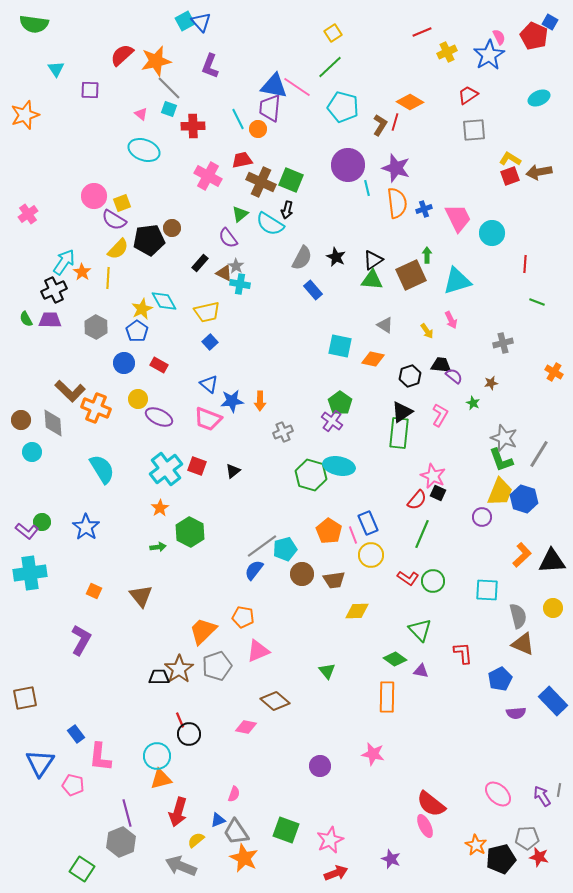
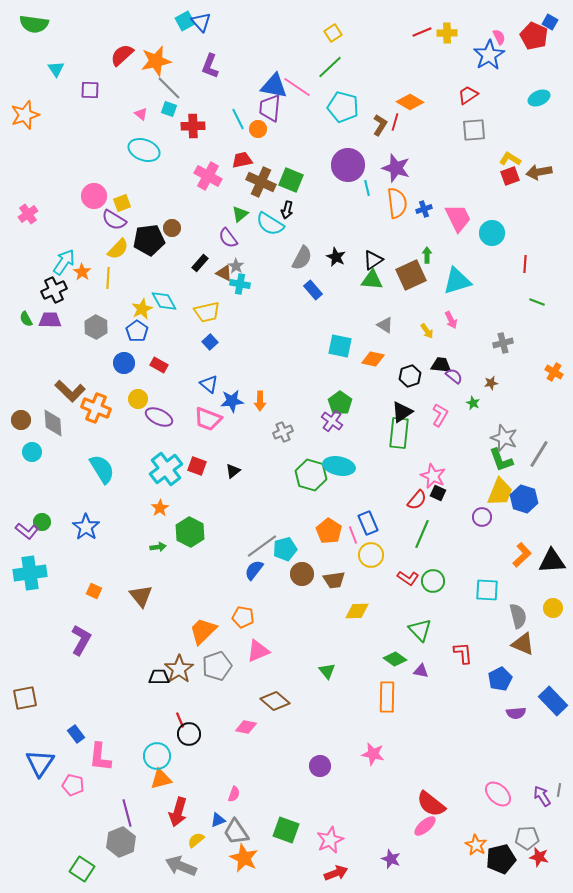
yellow cross at (447, 52): moved 19 px up; rotated 24 degrees clockwise
pink ellipse at (425, 826): rotated 75 degrees clockwise
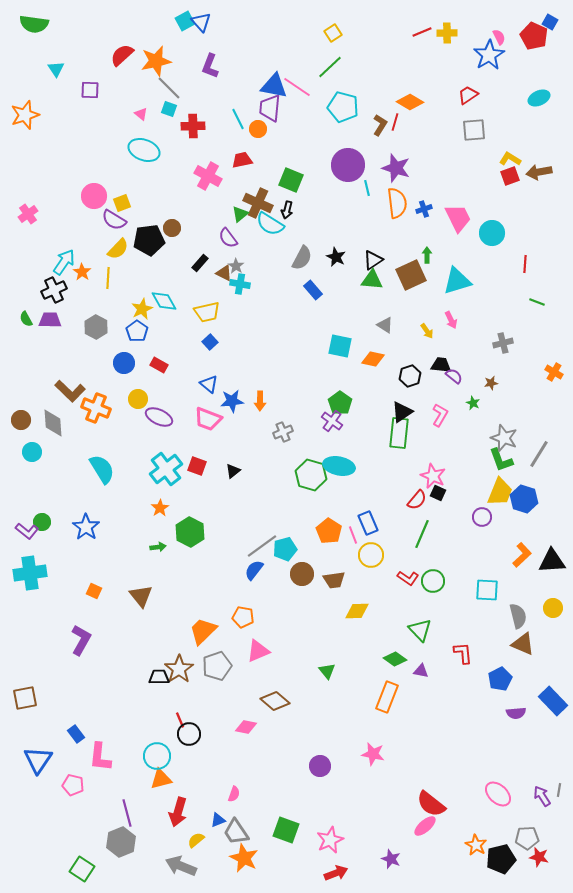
brown cross at (261, 182): moved 3 px left, 21 px down
orange rectangle at (387, 697): rotated 20 degrees clockwise
blue triangle at (40, 763): moved 2 px left, 3 px up
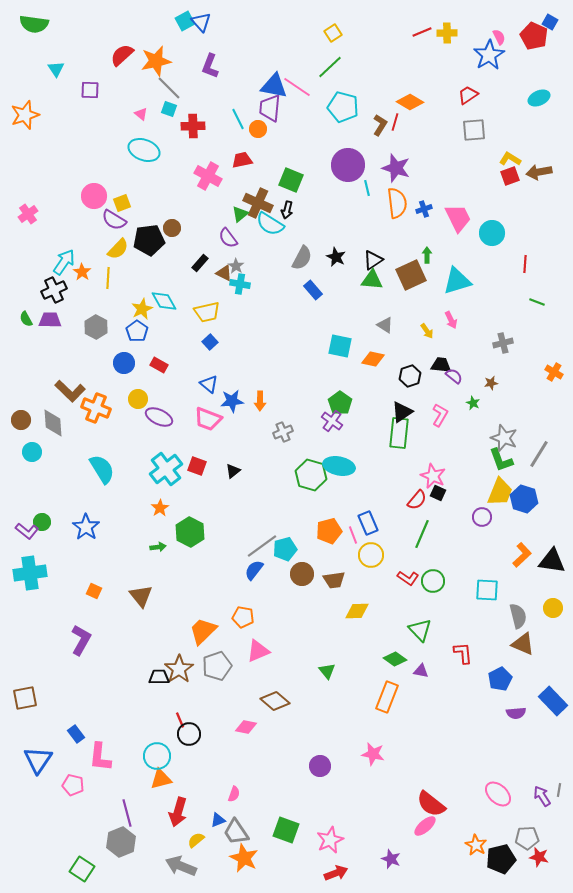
orange pentagon at (329, 531): rotated 25 degrees clockwise
black triangle at (552, 561): rotated 12 degrees clockwise
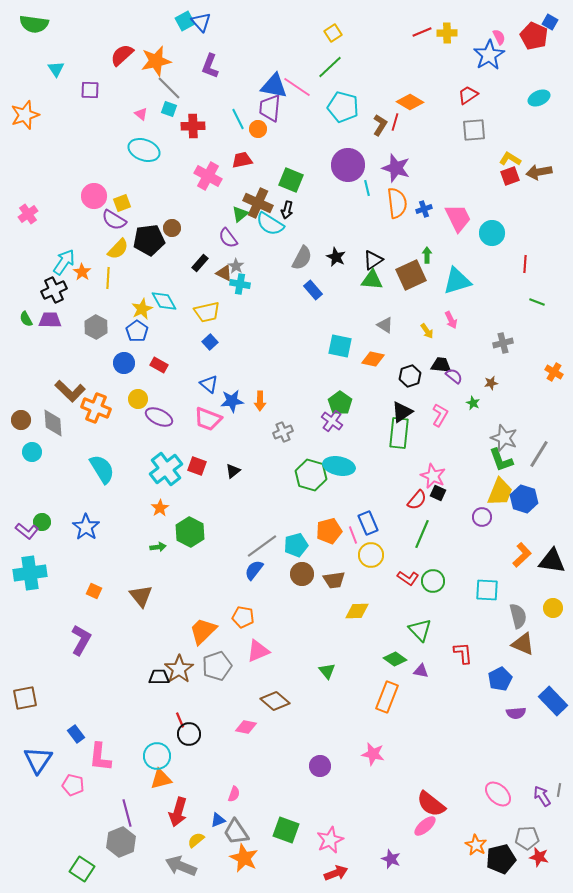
cyan pentagon at (285, 549): moved 11 px right, 4 px up
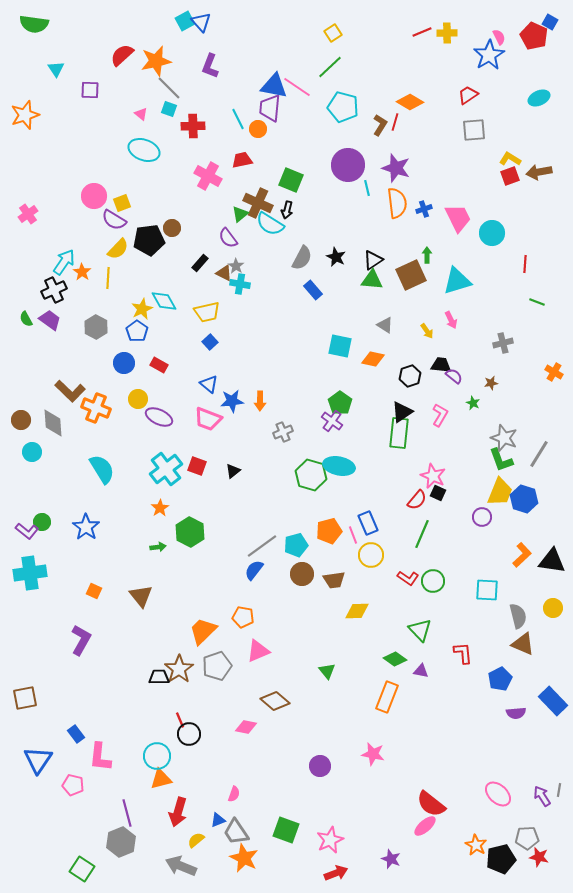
purple trapezoid at (50, 320): rotated 35 degrees clockwise
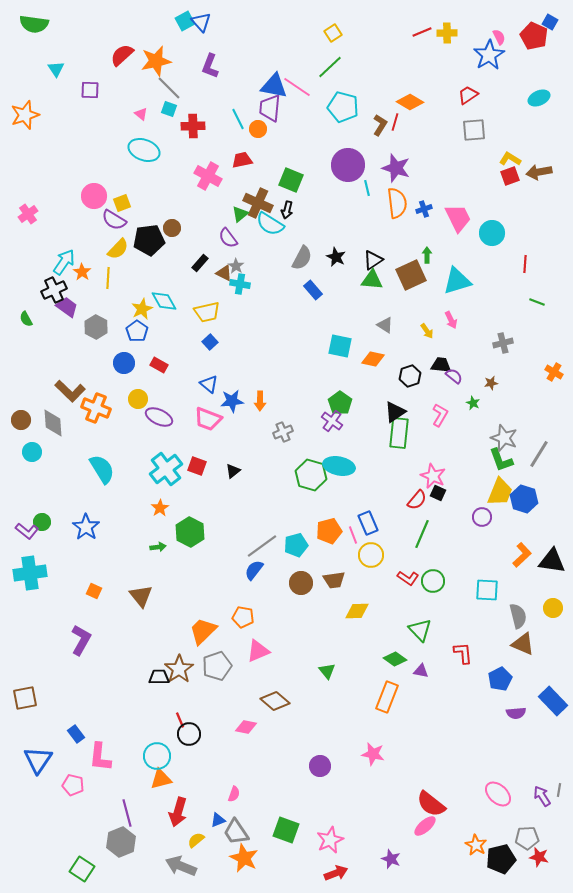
purple trapezoid at (50, 320): moved 17 px right, 13 px up
black triangle at (402, 412): moved 7 px left
brown circle at (302, 574): moved 1 px left, 9 px down
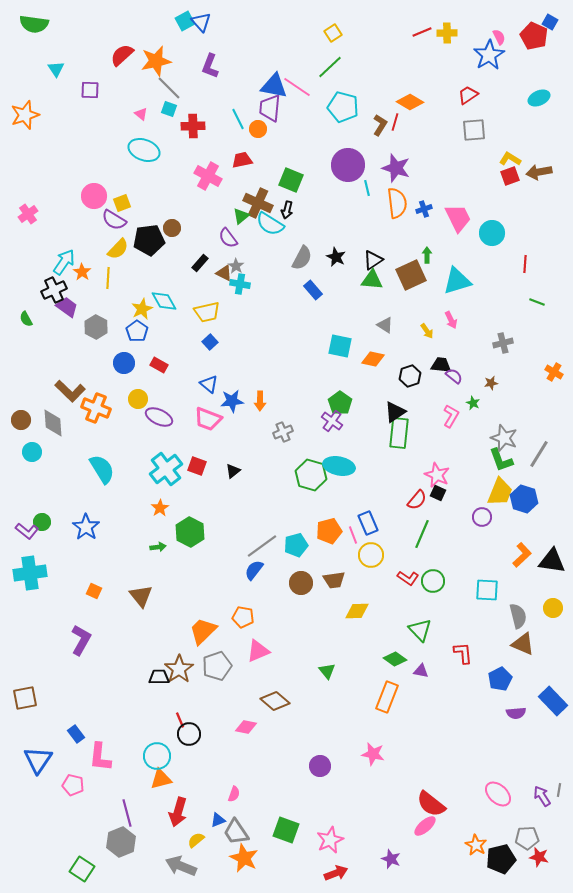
green triangle at (240, 214): moved 1 px right, 2 px down
pink L-shape at (440, 415): moved 11 px right, 1 px down
pink star at (433, 476): moved 4 px right, 1 px up
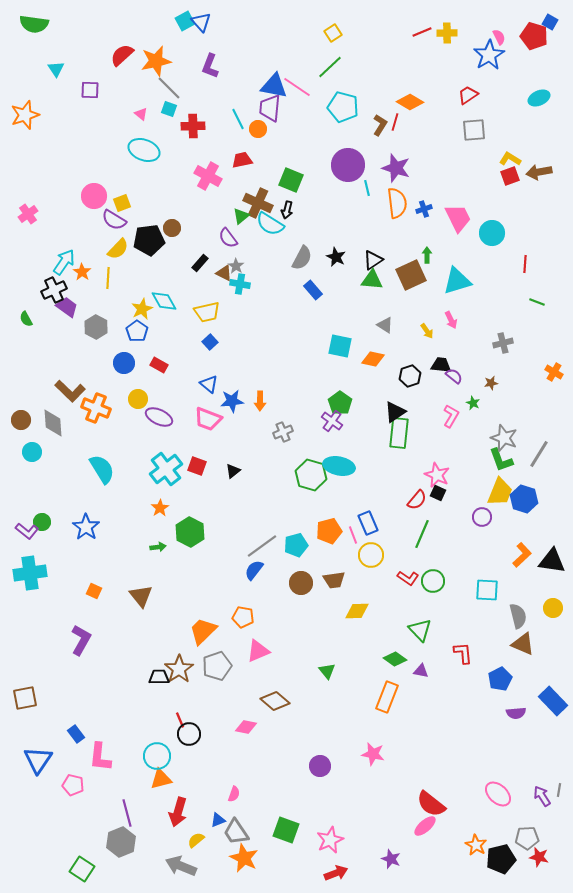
red pentagon at (534, 36): rotated 8 degrees counterclockwise
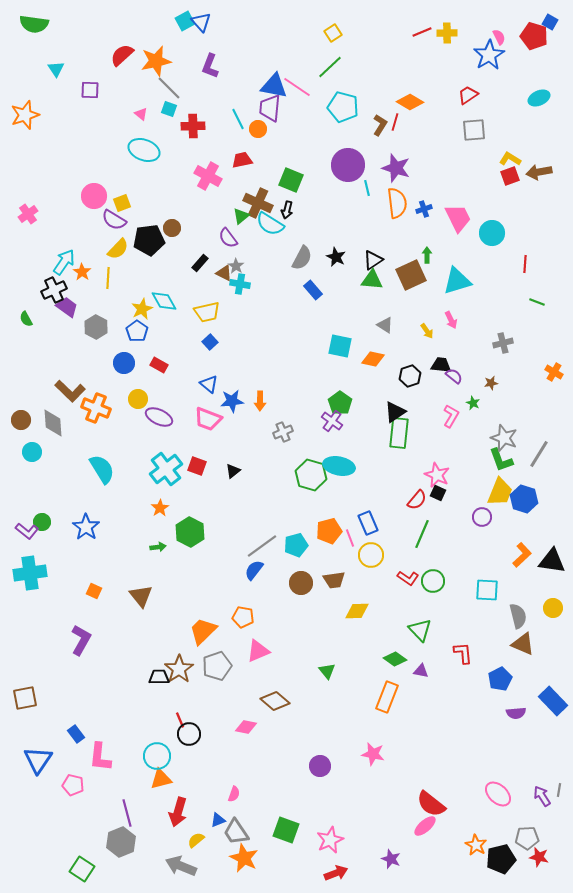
pink line at (353, 535): moved 3 px left, 3 px down
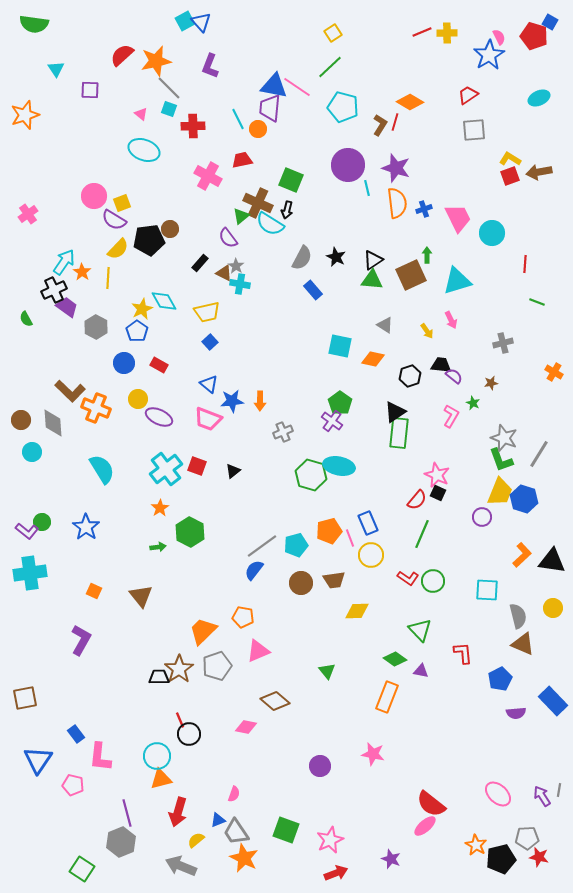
brown circle at (172, 228): moved 2 px left, 1 px down
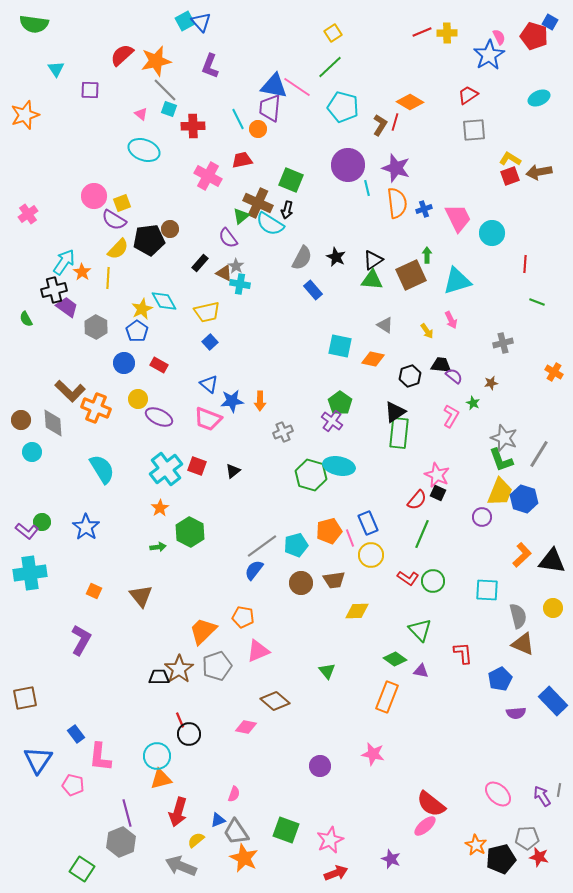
gray line at (169, 88): moved 4 px left, 2 px down
black cross at (54, 290): rotated 10 degrees clockwise
